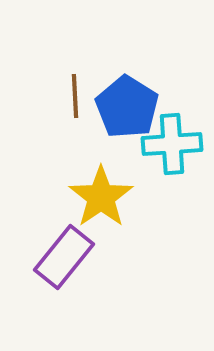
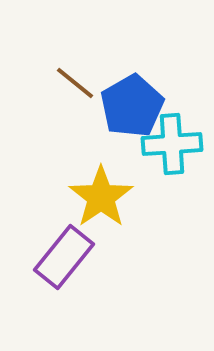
brown line: moved 13 px up; rotated 48 degrees counterclockwise
blue pentagon: moved 5 px right, 1 px up; rotated 10 degrees clockwise
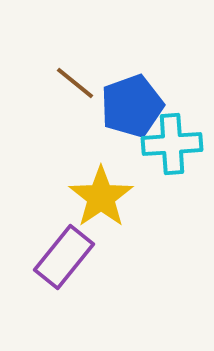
blue pentagon: rotated 10 degrees clockwise
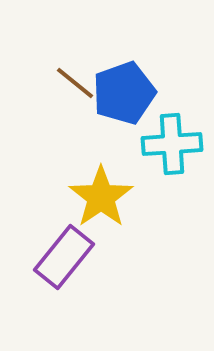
blue pentagon: moved 8 px left, 13 px up
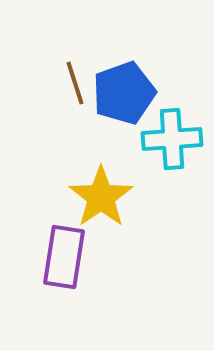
brown line: rotated 33 degrees clockwise
cyan cross: moved 5 px up
purple rectangle: rotated 30 degrees counterclockwise
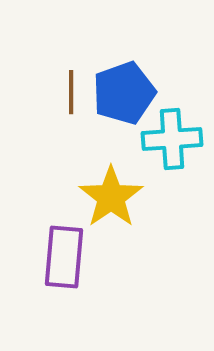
brown line: moved 4 px left, 9 px down; rotated 18 degrees clockwise
yellow star: moved 10 px right
purple rectangle: rotated 4 degrees counterclockwise
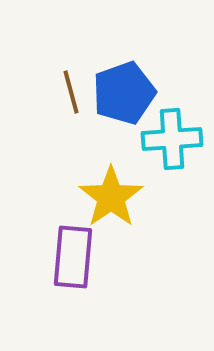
brown line: rotated 15 degrees counterclockwise
purple rectangle: moved 9 px right
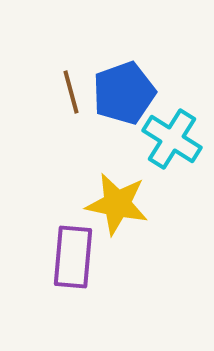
cyan cross: rotated 36 degrees clockwise
yellow star: moved 6 px right, 7 px down; rotated 26 degrees counterclockwise
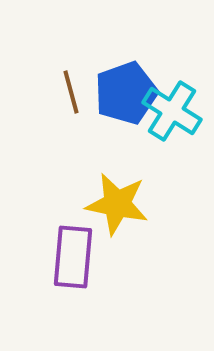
blue pentagon: moved 2 px right
cyan cross: moved 28 px up
